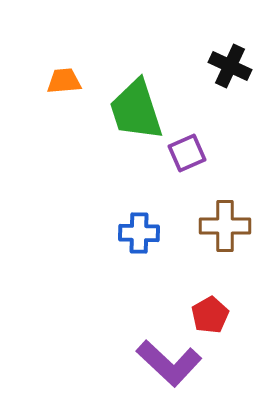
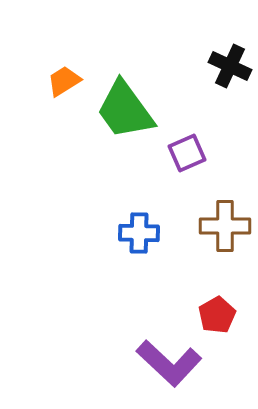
orange trapezoid: rotated 27 degrees counterclockwise
green trapezoid: moved 11 px left; rotated 18 degrees counterclockwise
red pentagon: moved 7 px right
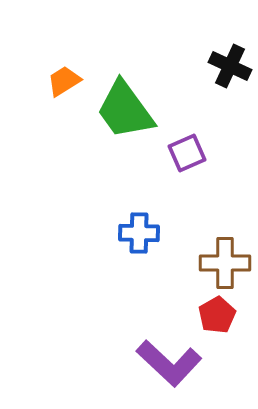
brown cross: moved 37 px down
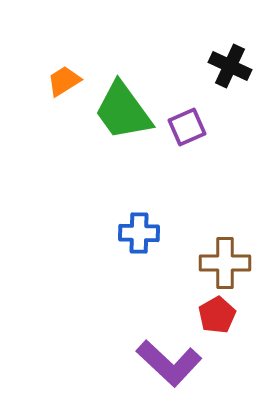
green trapezoid: moved 2 px left, 1 px down
purple square: moved 26 px up
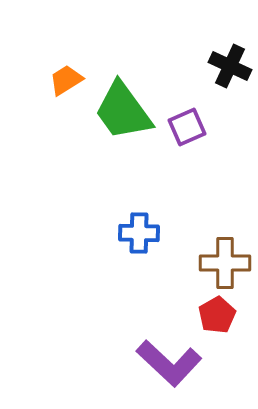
orange trapezoid: moved 2 px right, 1 px up
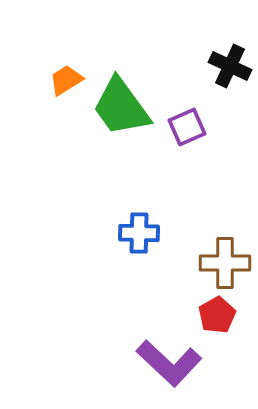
green trapezoid: moved 2 px left, 4 px up
